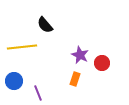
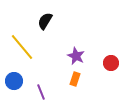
black semicircle: moved 4 px up; rotated 72 degrees clockwise
yellow line: rotated 56 degrees clockwise
purple star: moved 4 px left, 1 px down
red circle: moved 9 px right
purple line: moved 3 px right, 1 px up
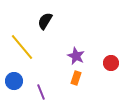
orange rectangle: moved 1 px right, 1 px up
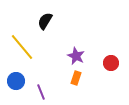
blue circle: moved 2 px right
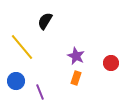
purple line: moved 1 px left
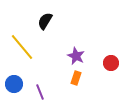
blue circle: moved 2 px left, 3 px down
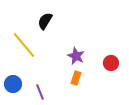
yellow line: moved 2 px right, 2 px up
blue circle: moved 1 px left
